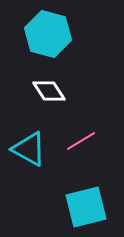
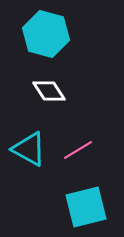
cyan hexagon: moved 2 px left
pink line: moved 3 px left, 9 px down
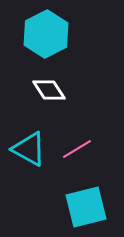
cyan hexagon: rotated 18 degrees clockwise
white diamond: moved 1 px up
pink line: moved 1 px left, 1 px up
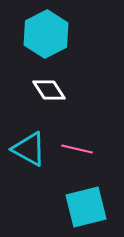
pink line: rotated 44 degrees clockwise
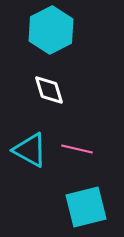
cyan hexagon: moved 5 px right, 4 px up
white diamond: rotated 16 degrees clockwise
cyan triangle: moved 1 px right, 1 px down
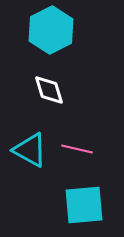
cyan square: moved 2 px left, 2 px up; rotated 9 degrees clockwise
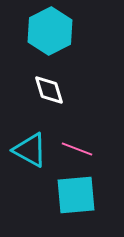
cyan hexagon: moved 1 px left, 1 px down
pink line: rotated 8 degrees clockwise
cyan square: moved 8 px left, 10 px up
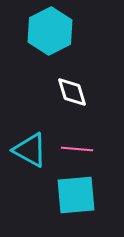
white diamond: moved 23 px right, 2 px down
pink line: rotated 16 degrees counterclockwise
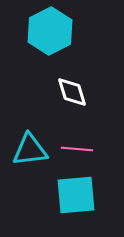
cyan triangle: rotated 36 degrees counterclockwise
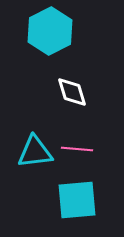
cyan triangle: moved 5 px right, 2 px down
cyan square: moved 1 px right, 5 px down
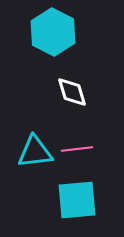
cyan hexagon: moved 3 px right, 1 px down; rotated 6 degrees counterclockwise
pink line: rotated 12 degrees counterclockwise
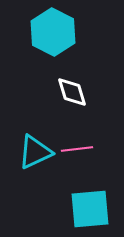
cyan triangle: rotated 18 degrees counterclockwise
cyan square: moved 13 px right, 9 px down
